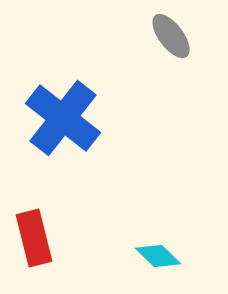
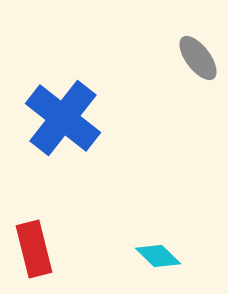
gray ellipse: moved 27 px right, 22 px down
red rectangle: moved 11 px down
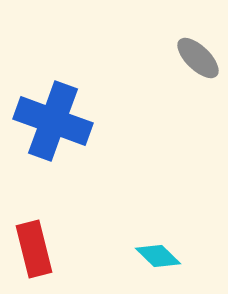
gray ellipse: rotated 9 degrees counterclockwise
blue cross: moved 10 px left, 3 px down; rotated 18 degrees counterclockwise
